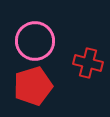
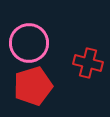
pink circle: moved 6 px left, 2 px down
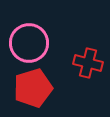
red pentagon: moved 2 px down
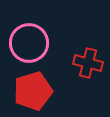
red pentagon: moved 3 px down
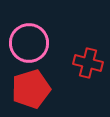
red pentagon: moved 2 px left, 2 px up
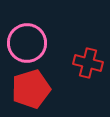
pink circle: moved 2 px left
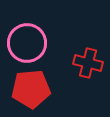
red pentagon: rotated 12 degrees clockwise
